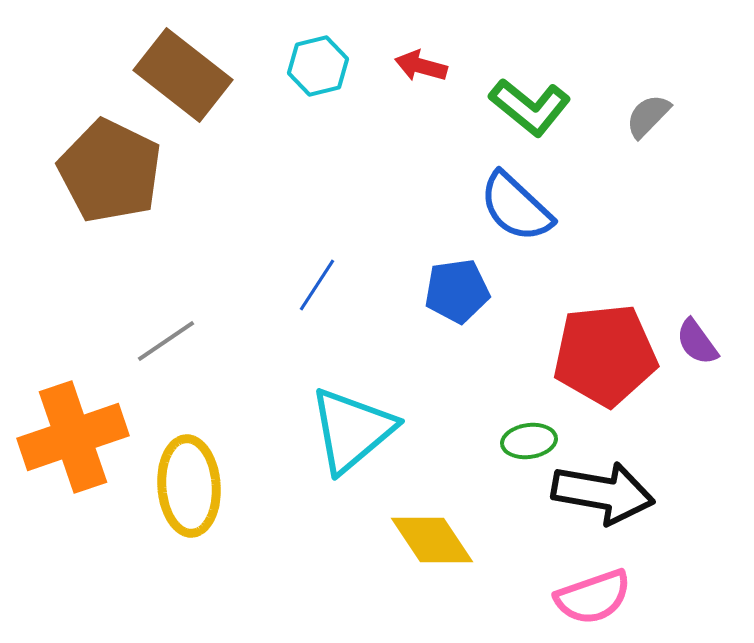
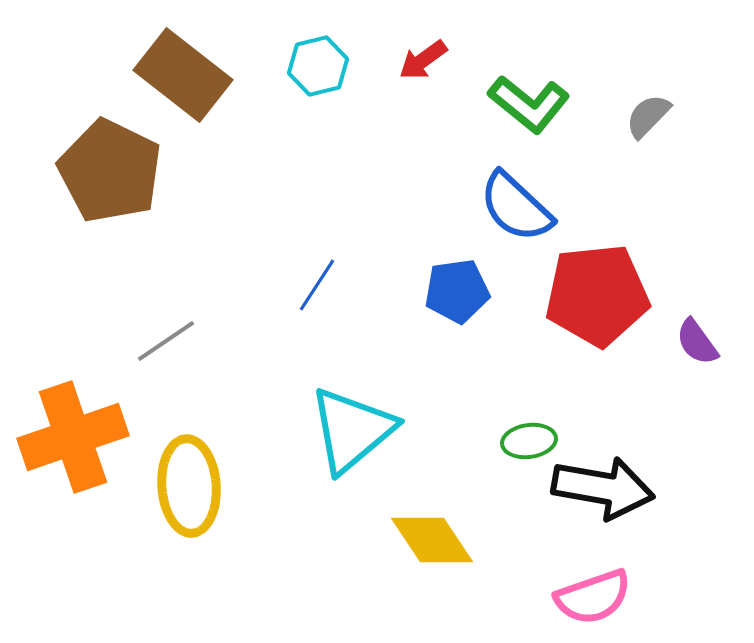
red arrow: moved 2 px right, 6 px up; rotated 51 degrees counterclockwise
green L-shape: moved 1 px left, 3 px up
red pentagon: moved 8 px left, 60 px up
black arrow: moved 5 px up
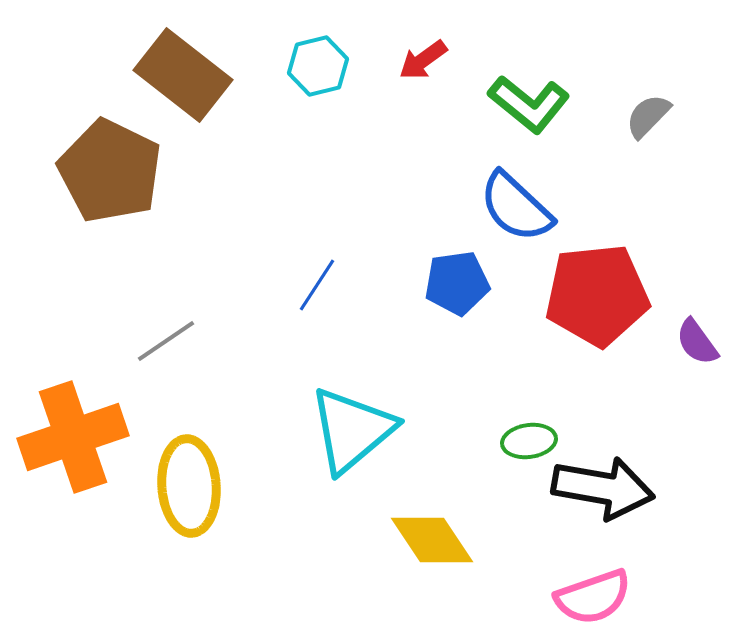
blue pentagon: moved 8 px up
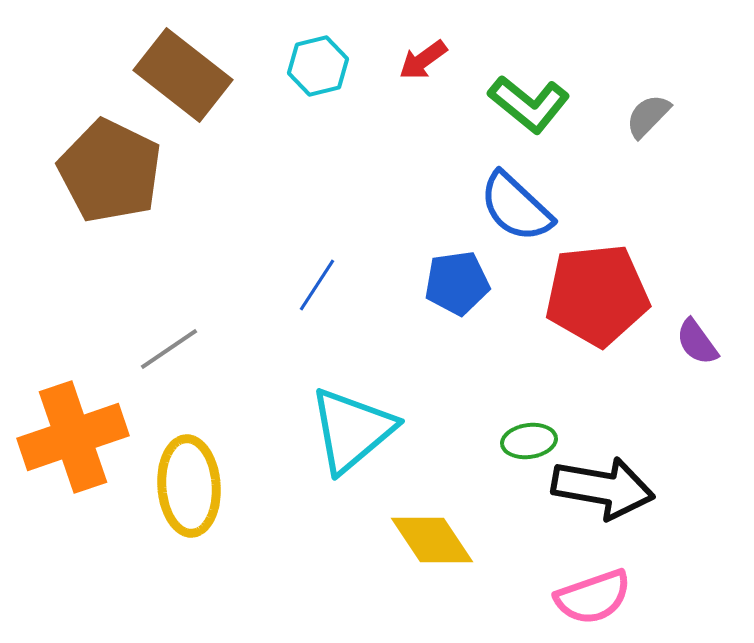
gray line: moved 3 px right, 8 px down
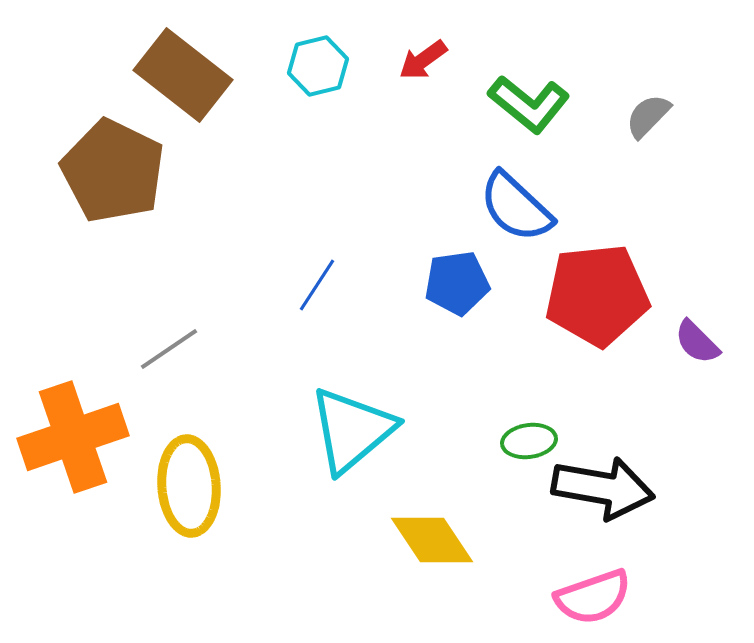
brown pentagon: moved 3 px right
purple semicircle: rotated 9 degrees counterclockwise
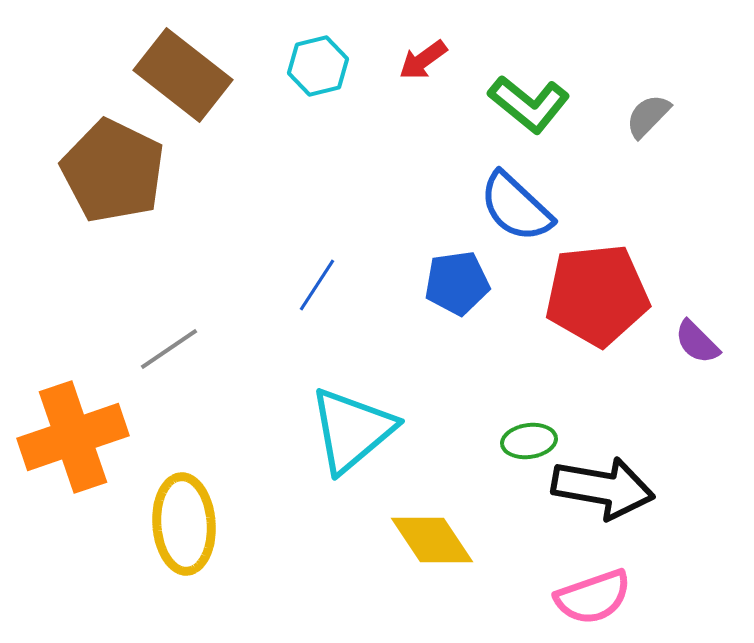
yellow ellipse: moved 5 px left, 38 px down
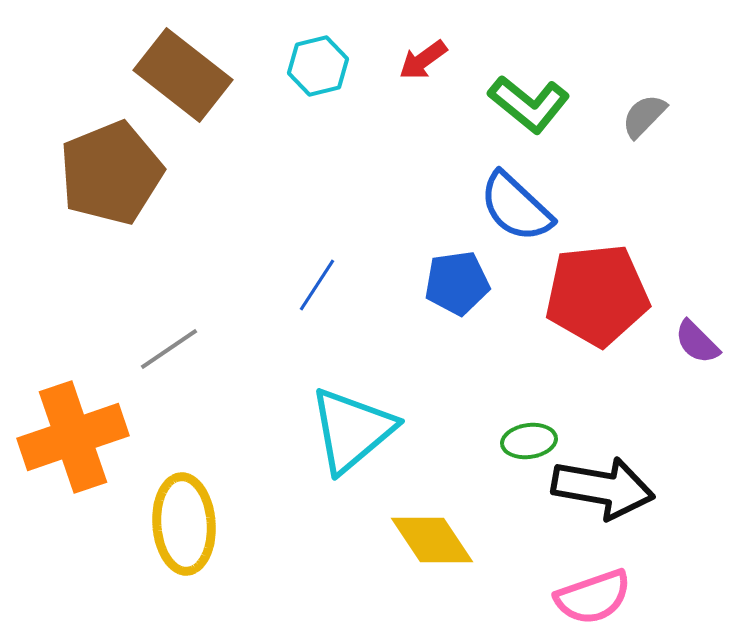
gray semicircle: moved 4 px left
brown pentagon: moved 2 px left, 2 px down; rotated 24 degrees clockwise
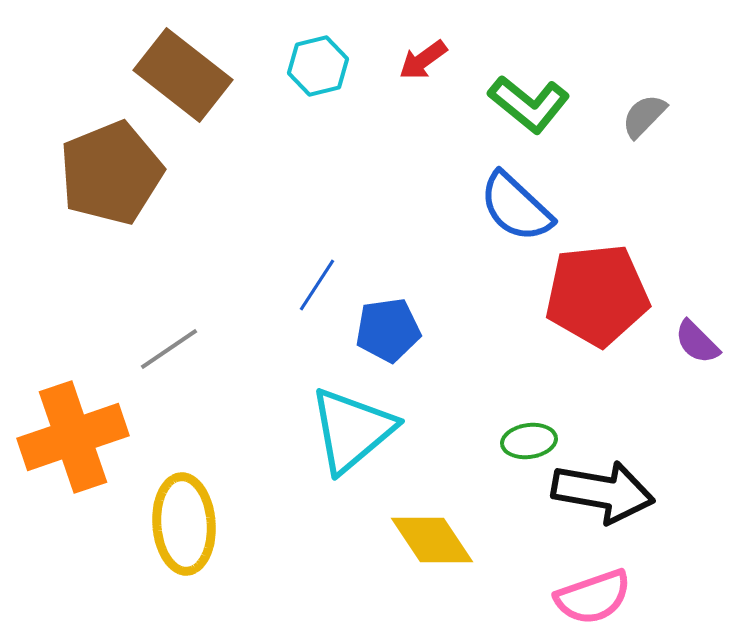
blue pentagon: moved 69 px left, 47 px down
black arrow: moved 4 px down
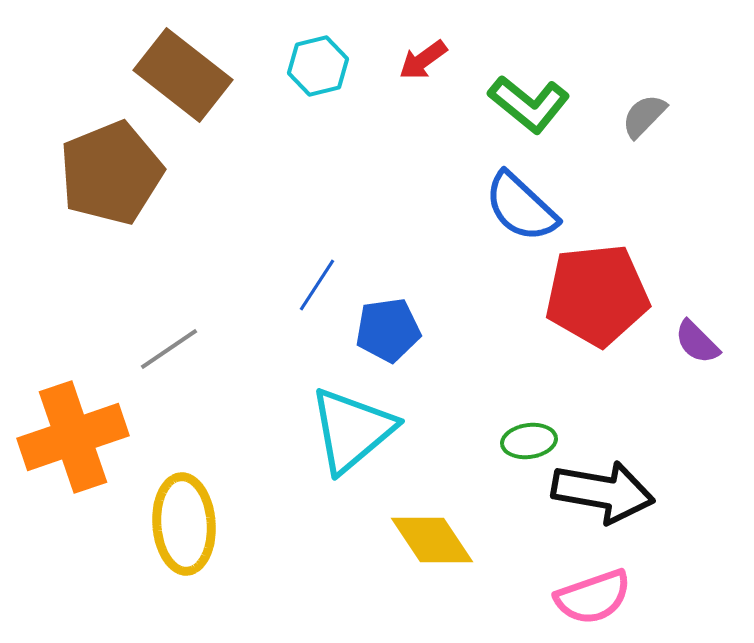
blue semicircle: moved 5 px right
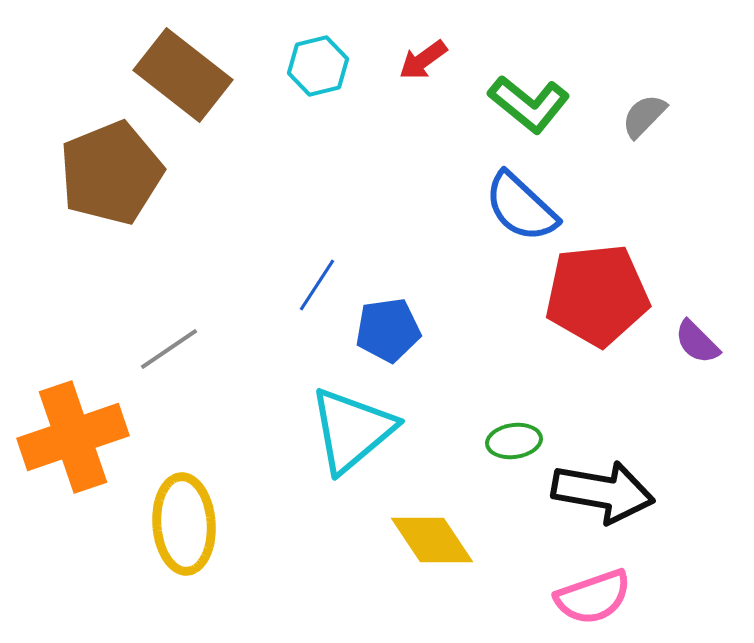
green ellipse: moved 15 px left
